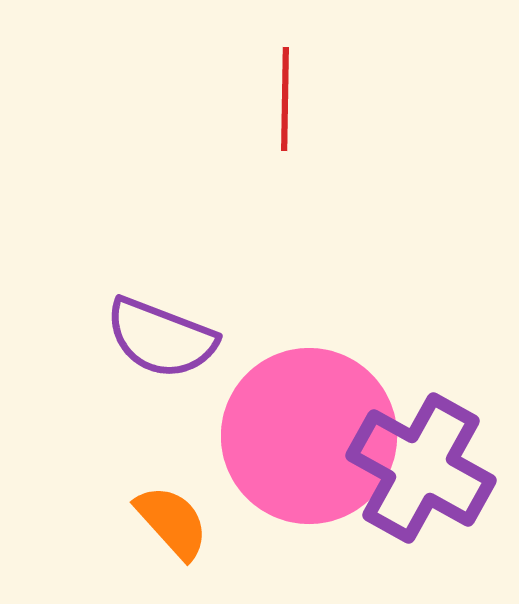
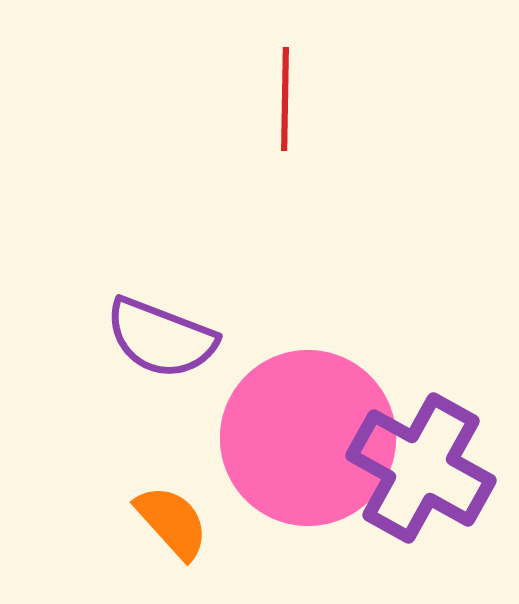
pink circle: moved 1 px left, 2 px down
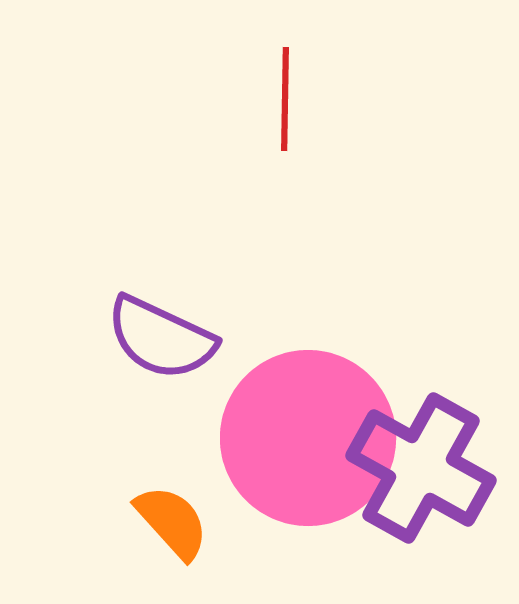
purple semicircle: rotated 4 degrees clockwise
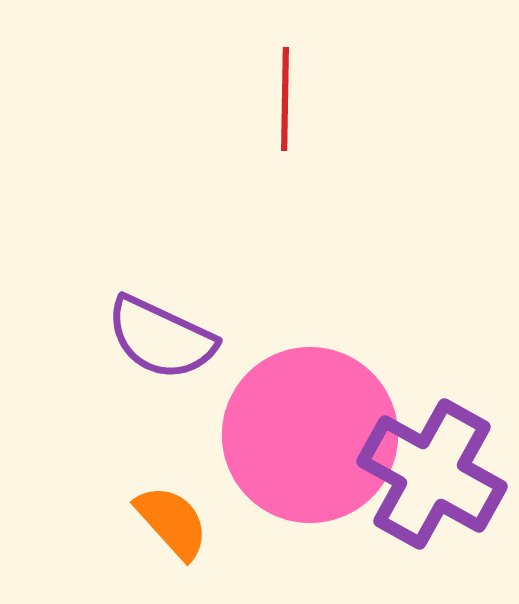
pink circle: moved 2 px right, 3 px up
purple cross: moved 11 px right, 6 px down
